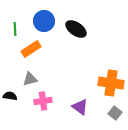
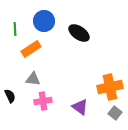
black ellipse: moved 3 px right, 4 px down
gray triangle: moved 3 px right; rotated 21 degrees clockwise
orange cross: moved 1 px left, 4 px down; rotated 20 degrees counterclockwise
black semicircle: rotated 56 degrees clockwise
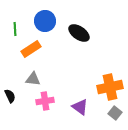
blue circle: moved 1 px right
pink cross: moved 2 px right
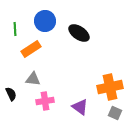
black semicircle: moved 1 px right, 2 px up
gray square: rotated 16 degrees counterclockwise
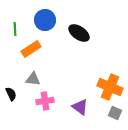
blue circle: moved 1 px up
orange cross: rotated 35 degrees clockwise
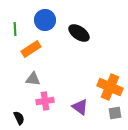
black semicircle: moved 8 px right, 24 px down
gray square: rotated 32 degrees counterclockwise
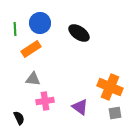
blue circle: moved 5 px left, 3 px down
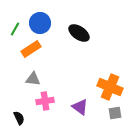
green line: rotated 32 degrees clockwise
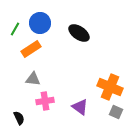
gray square: moved 1 px right, 1 px up; rotated 32 degrees clockwise
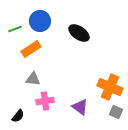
blue circle: moved 2 px up
green line: rotated 40 degrees clockwise
black semicircle: moved 1 px left, 2 px up; rotated 64 degrees clockwise
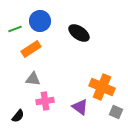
orange cross: moved 8 px left
